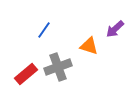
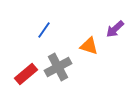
gray cross: rotated 8 degrees counterclockwise
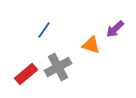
orange triangle: moved 2 px right, 1 px up
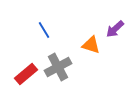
blue line: rotated 66 degrees counterclockwise
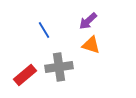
purple arrow: moved 27 px left, 8 px up
gray cross: moved 1 px right; rotated 20 degrees clockwise
red rectangle: moved 1 px left, 1 px down
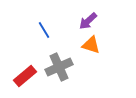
gray cross: rotated 16 degrees counterclockwise
red rectangle: moved 1 px down
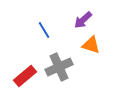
purple arrow: moved 5 px left, 1 px up
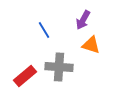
purple arrow: rotated 18 degrees counterclockwise
gray cross: rotated 28 degrees clockwise
